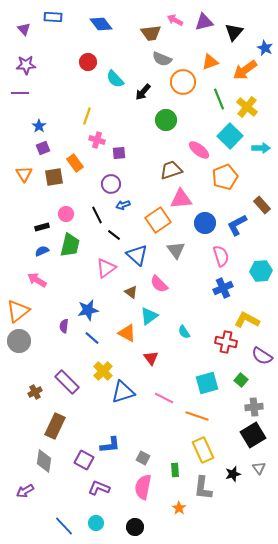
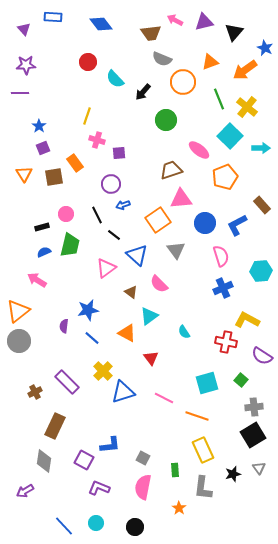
blue semicircle at (42, 251): moved 2 px right, 1 px down
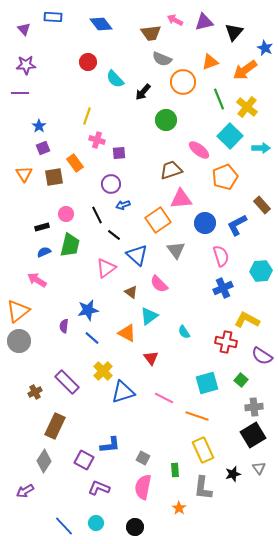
gray diamond at (44, 461): rotated 25 degrees clockwise
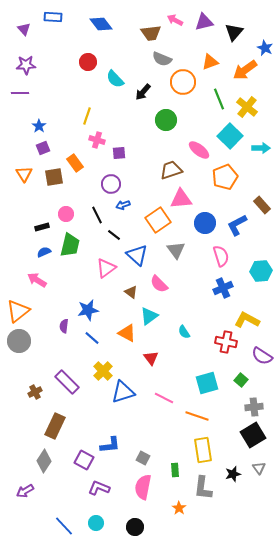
yellow rectangle at (203, 450): rotated 15 degrees clockwise
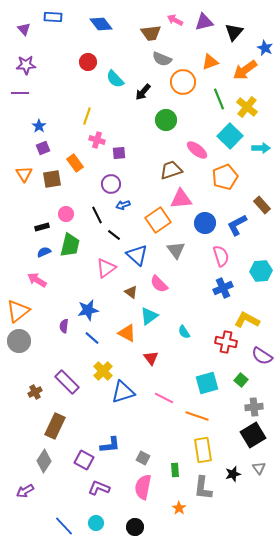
pink ellipse at (199, 150): moved 2 px left
brown square at (54, 177): moved 2 px left, 2 px down
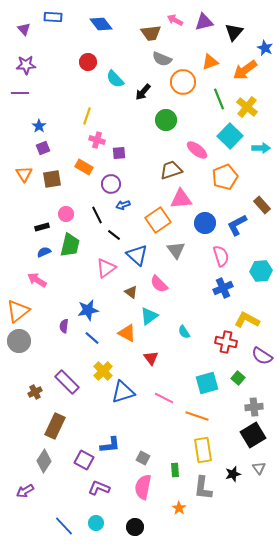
orange rectangle at (75, 163): moved 9 px right, 4 px down; rotated 24 degrees counterclockwise
green square at (241, 380): moved 3 px left, 2 px up
